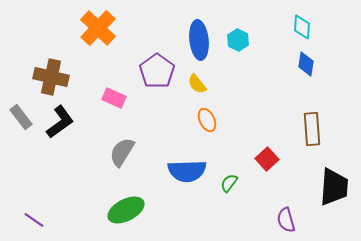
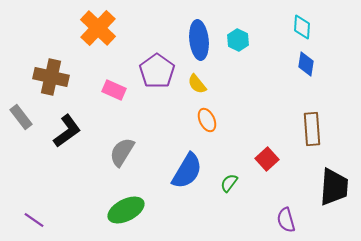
pink rectangle: moved 8 px up
black L-shape: moved 7 px right, 9 px down
blue semicircle: rotated 57 degrees counterclockwise
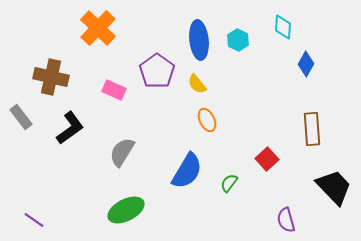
cyan diamond: moved 19 px left
blue diamond: rotated 20 degrees clockwise
black L-shape: moved 3 px right, 3 px up
black trapezoid: rotated 48 degrees counterclockwise
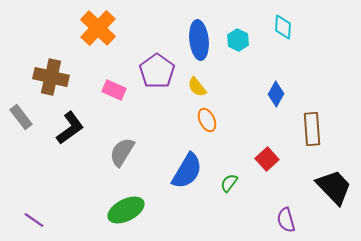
blue diamond: moved 30 px left, 30 px down
yellow semicircle: moved 3 px down
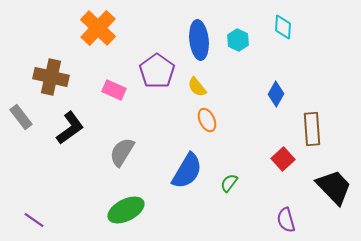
red square: moved 16 px right
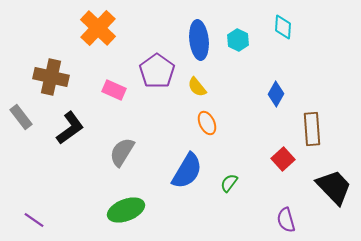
orange ellipse: moved 3 px down
green ellipse: rotated 6 degrees clockwise
